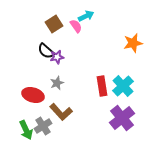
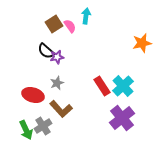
cyan arrow: rotated 56 degrees counterclockwise
pink semicircle: moved 6 px left
orange star: moved 9 px right
red rectangle: rotated 24 degrees counterclockwise
brown L-shape: moved 3 px up
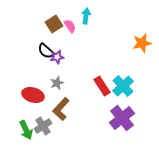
brown L-shape: rotated 85 degrees clockwise
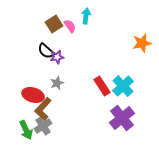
brown L-shape: moved 18 px left
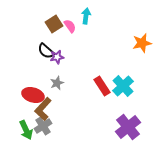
purple cross: moved 6 px right, 9 px down
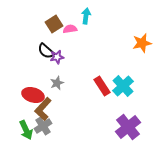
pink semicircle: moved 3 px down; rotated 64 degrees counterclockwise
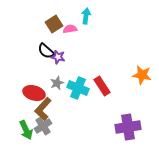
orange star: moved 32 px down; rotated 24 degrees clockwise
purple star: moved 1 px right; rotated 24 degrees clockwise
cyan cross: moved 45 px left, 2 px down; rotated 25 degrees counterclockwise
red ellipse: moved 1 px right, 2 px up
purple cross: rotated 30 degrees clockwise
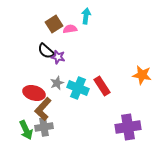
gray cross: moved 1 px right, 1 px down; rotated 24 degrees clockwise
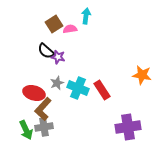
red rectangle: moved 4 px down
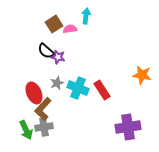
red ellipse: rotated 50 degrees clockwise
